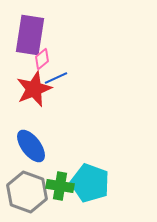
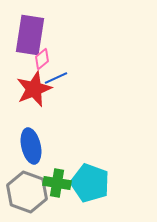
blue ellipse: rotated 24 degrees clockwise
green cross: moved 3 px left, 3 px up
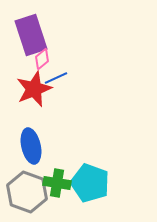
purple rectangle: moved 1 px right; rotated 27 degrees counterclockwise
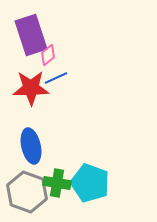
pink diamond: moved 6 px right, 4 px up
red star: moved 3 px left, 1 px up; rotated 21 degrees clockwise
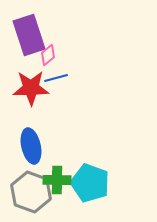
purple rectangle: moved 2 px left
blue line: rotated 10 degrees clockwise
green cross: moved 3 px up; rotated 8 degrees counterclockwise
gray hexagon: moved 4 px right
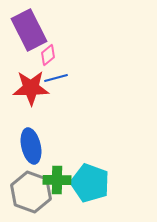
purple rectangle: moved 5 px up; rotated 9 degrees counterclockwise
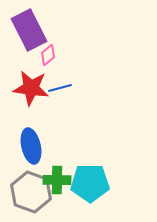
blue line: moved 4 px right, 10 px down
red star: rotated 9 degrees clockwise
cyan pentagon: rotated 21 degrees counterclockwise
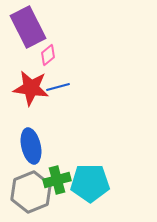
purple rectangle: moved 1 px left, 3 px up
blue line: moved 2 px left, 1 px up
green cross: rotated 16 degrees counterclockwise
gray hexagon: rotated 18 degrees clockwise
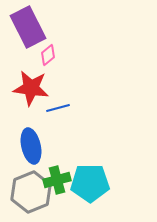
blue line: moved 21 px down
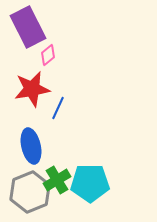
red star: moved 1 px right, 1 px down; rotated 18 degrees counterclockwise
blue line: rotated 50 degrees counterclockwise
green cross: rotated 16 degrees counterclockwise
gray hexagon: moved 1 px left
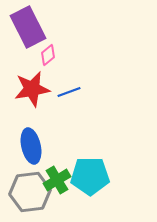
blue line: moved 11 px right, 16 px up; rotated 45 degrees clockwise
cyan pentagon: moved 7 px up
gray hexagon: rotated 15 degrees clockwise
